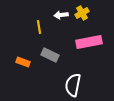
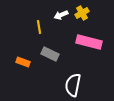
white arrow: rotated 16 degrees counterclockwise
pink rectangle: rotated 25 degrees clockwise
gray rectangle: moved 1 px up
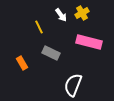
white arrow: rotated 104 degrees counterclockwise
yellow line: rotated 16 degrees counterclockwise
gray rectangle: moved 1 px right, 1 px up
orange rectangle: moved 1 px left, 1 px down; rotated 40 degrees clockwise
white semicircle: rotated 10 degrees clockwise
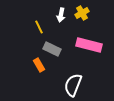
white arrow: rotated 48 degrees clockwise
pink rectangle: moved 3 px down
gray rectangle: moved 1 px right, 4 px up
orange rectangle: moved 17 px right, 2 px down
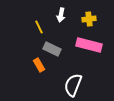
yellow cross: moved 7 px right, 6 px down; rotated 24 degrees clockwise
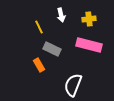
white arrow: rotated 24 degrees counterclockwise
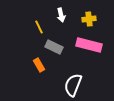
gray rectangle: moved 2 px right, 2 px up
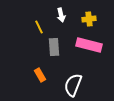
gray rectangle: rotated 60 degrees clockwise
orange rectangle: moved 1 px right, 10 px down
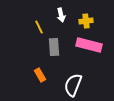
yellow cross: moved 3 px left, 2 px down
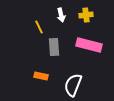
yellow cross: moved 6 px up
orange rectangle: moved 1 px right, 1 px down; rotated 48 degrees counterclockwise
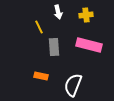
white arrow: moved 3 px left, 3 px up
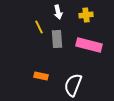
gray rectangle: moved 3 px right, 8 px up
